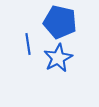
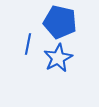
blue line: rotated 20 degrees clockwise
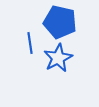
blue line: moved 2 px right, 1 px up; rotated 20 degrees counterclockwise
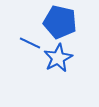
blue line: rotated 55 degrees counterclockwise
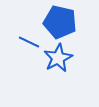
blue line: moved 1 px left, 1 px up
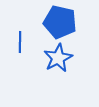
blue line: moved 9 px left; rotated 65 degrees clockwise
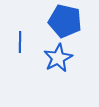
blue pentagon: moved 5 px right, 1 px up
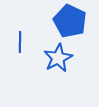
blue pentagon: moved 5 px right; rotated 12 degrees clockwise
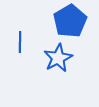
blue pentagon: rotated 16 degrees clockwise
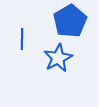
blue line: moved 2 px right, 3 px up
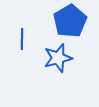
blue star: rotated 12 degrees clockwise
